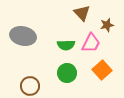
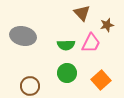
orange square: moved 1 px left, 10 px down
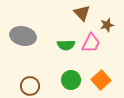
green circle: moved 4 px right, 7 px down
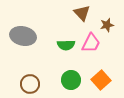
brown circle: moved 2 px up
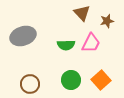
brown star: moved 4 px up
gray ellipse: rotated 30 degrees counterclockwise
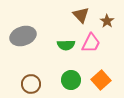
brown triangle: moved 1 px left, 2 px down
brown star: rotated 24 degrees counterclockwise
brown circle: moved 1 px right
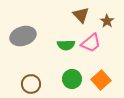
pink trapezoid: rotated 25 degrees clockwise
green circle: moved 1 px right, 1 px up
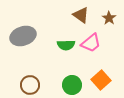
brown triangle: rotated 12 degrees counterclockwise
brown star: moved 2 px right, 3 px up
green circle: moved 6 px down
brown circle: moved 1 px left, 1 px down
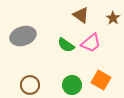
brown star: moved 4 px right
green semicircle: rotated 36 degrees clockwise
orange square: rotated 18 degrees counterclockwise
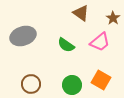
brown triangle: moved 2 px up
pink trapezoid: moved 9 px right, 1 px up
brown circle: moved 1 px right, 1 px up
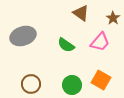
pink trapezoid: rotated 10 degrees counterclockwise
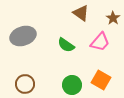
brown circle: moved 6 px left
